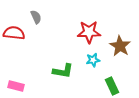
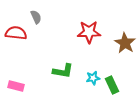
red semicircle: moved 2 px right
brown star: moved 5 px right, 3 px up
cyan star: moved 18 px down
green rectangle: moved 1 px up
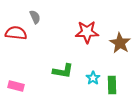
gray semicircle: moved 1 px left
red star: moved 2 px left
brown star: moved 5 px left
cyan star: rotated 24 degrees counterclockwise
green rectangle: rotated 24 degrees clockwise
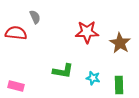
cyan star: rotated 24 degrees counterclockwise
green rectangle: moved 7 px right
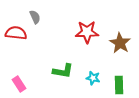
pink rectangle: moved 3 px right, 2 px up; rotated 42 degrees clockwise
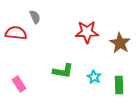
cyan star: moved 1 px right, 1 px up; rotated 16 degrees clockwise
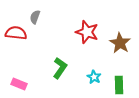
gray semicircle: rotated 136 degrees counterclockwise
red star: rotated 20 degrees clockwise
green L-shape: moved 3 px left, 3 px up; rotated 65 degrees counterclockwise
pink rectangle: rotated 35 degrees counterclockwise
